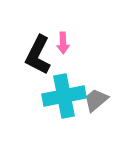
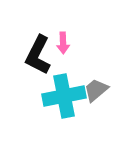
gray trapezoid: moved 10 px up
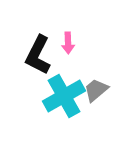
pink arrow: moved 5 px right
cyan cross: rotated 18 degrees counterclockwise
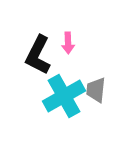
gray trapezoid: rotated 44 degrees counterclockwise
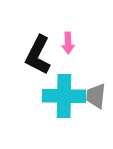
gray trapezoid: moved 6 px down
cyan cross: rotated 30 degrees clockwise
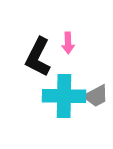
black L-shape: moved 2 px down
gray trapezoid: rotated 124 degrees counterclockwise
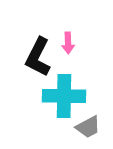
gray trapezoid: moved 8 px left, 31 px down
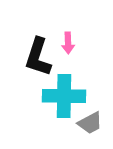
black L-shape: rotated 9 degrees counterclockwise
gray trapezoid: moved 2 px right, 4 px up
